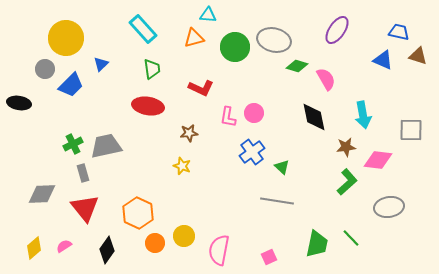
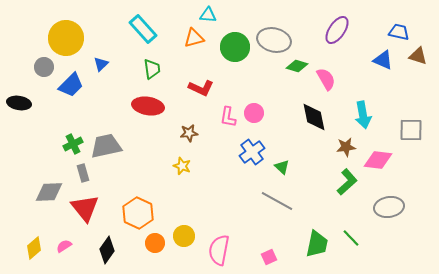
gray circle at (45, 69): moved 1 px left, 2 px up
gray diamond at (42, 194): moved 7 px right, 2 px up
gray line at (277, 201): rotated 20 degrees clockwise
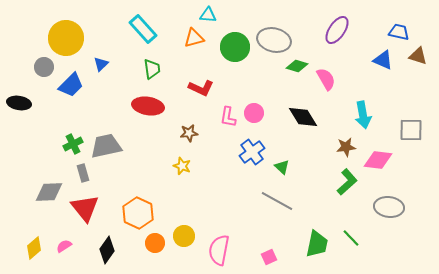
black diamond at (314, 117): moved 11 px left; rotated 20 degrees counterclockwise
gray ellipse at (389, 207): rotated 16 degrees clockwise
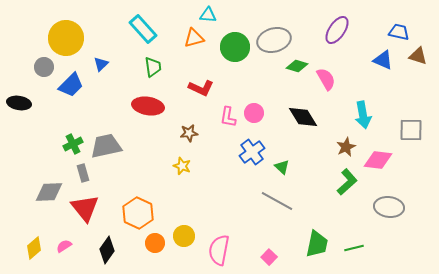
gray ellipse at (274, 40): rotated 28 degrees counterclockwise
green trapezoid at (152, 69): moved 1 px right, 2 px up
brown star at (346, 147): rotated 18 degrees counterclockwise
green line at (351, 238): moved 3 px right, 10 px down; rotated 60 degrees counterclockwise
pink square at (269, 257): rotated 21 degrees counterclockwise
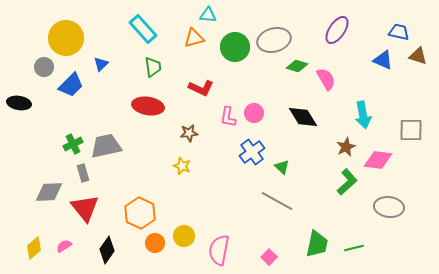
orange hexagon at (138, 213): moved 2 px right
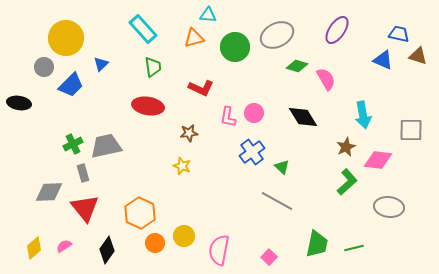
blue trapezoid at (399, 32): moved 2 px down
gray ellipse at (274, 40): moved 3 px right, 5 px up; rotated 12 degrees counterclockwise
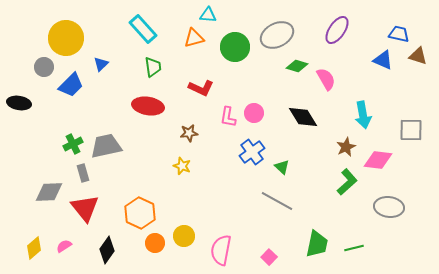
pink semicircle at (219, 250): moved 2 px right
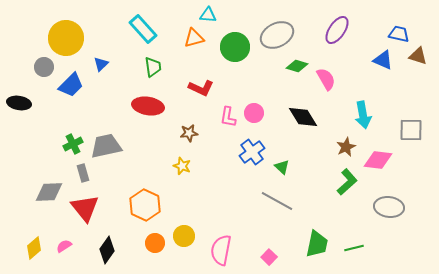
orange hexagon at (140, 213): moved 5 px right, 8 px up
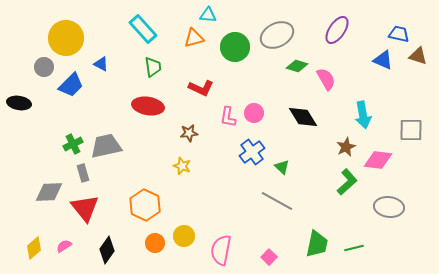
blue triangle at (101, 64): rotated 49 degrees counterclockwise
